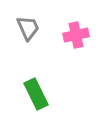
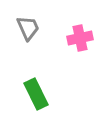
pink cross: moved 4 px right, 3 px down
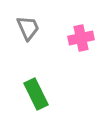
pink cross: moved 1 px right
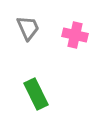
pink cross: moved 6 px left, 3 px up; rotated 25 degrees clockwise
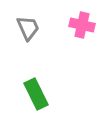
pink cross: moved 7 px right, 10 px up
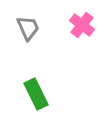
pink cross: rotated 25 degrees clockwise
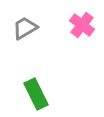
gray trapezoid: moved 3 px left; rotated 96 degrees counterclockwise
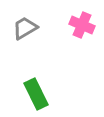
pink cross: rotated 15 degrees counterclockwise
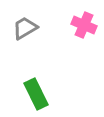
pink cross: moved 2 px right
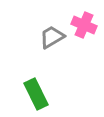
gray trapezoid: moved 27 px right, 9 px down
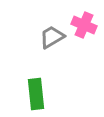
green rectangle: rotated 20 degrees clockwise
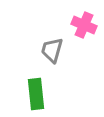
gray trapezoid: moved 13 px down; rotated 44 degrees counterclockwise
